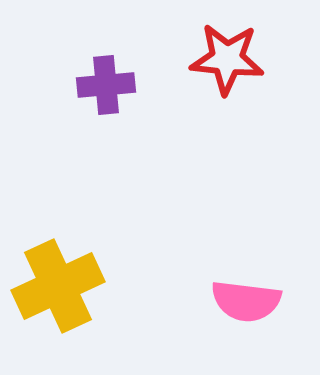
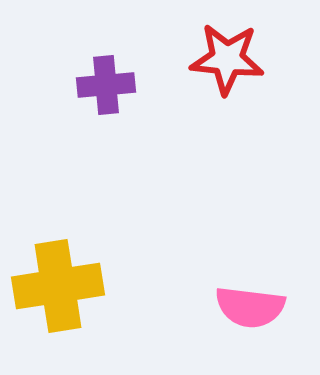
yellow cross: rotated 16 degrees clockwise
pink semicircle: moved 4 px right, 6 px down
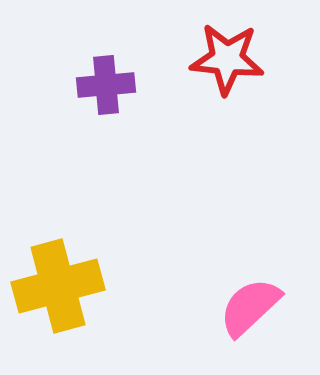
yellow cross: rotated 6 degrees counterclockwise
pink semicircle: rotated 130 degrees clockwise
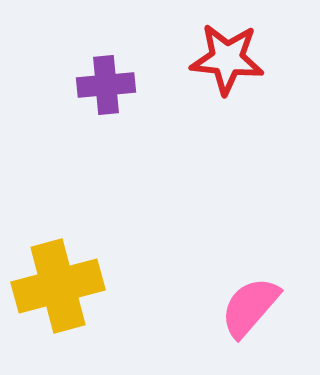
pink semicircle: rotated 6 degrees counterclockwise
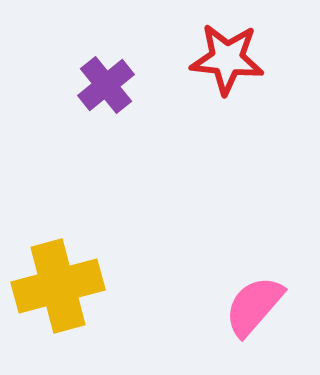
purple cross: rotated 34 degrees counterclockwise
pink semicircle: moved 4 px right, 1 px up
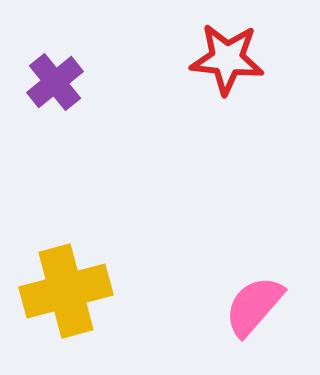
purple cross: moved 51 px left, 3 px up
yellow cross: moved 8 px right, 5 px down
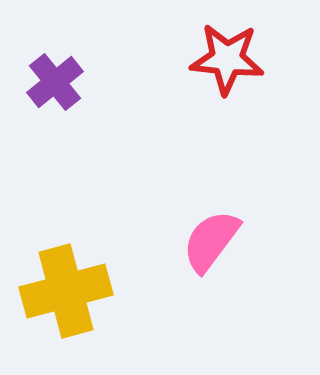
pink semicircle: moved 43 px left, 65 px up; rotated 4 degrees counterclockwise
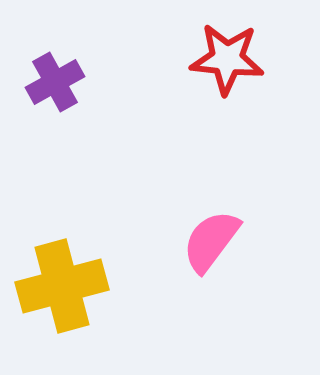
purple cross: rotated 10 degrees clockwise
yellow cross: moved 4 px left, 5 px up
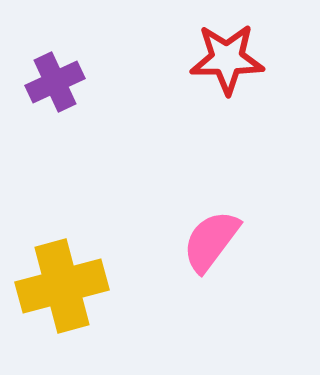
red star: rotated 6 degrees counterclockwise
purple cross: rotated 4 degrees clockwise
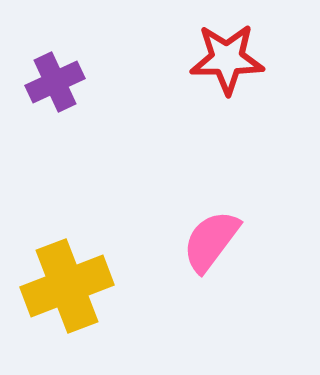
yellow cross: moved 5 px right; rotated 6 degrees counterclockwise
